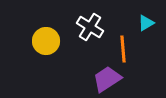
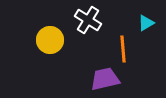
white cross: moved 2 px left, 7 px up
yellow circle: moved 4 px right, 1 px up
purple trapezoid: moved 2 px left; rotated 20 degrees clockwise
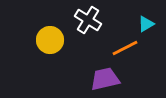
cyan triangle: moved 1 px down
orange line: moved 2 px right, 1 px up; rotated 68 degrees clockwise
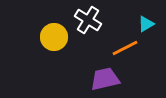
yellow circle: moved 4 px right, 3 px up
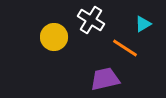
white cross: moved 3 px right
cyan triangle: moved 3 px left
orange line: rotated 60 degrees clockwise
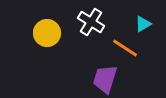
white cross: moved 2 px down
yellow circle: moved 7 px left, 4 px up
purple trapezoid: rotated 60 degrees counterclockwise
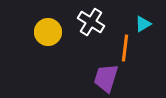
yellow circle: moved 1 px right, 1 px up
orange line: rotated 64 degrees clockwise
purple trapezoid: moved 1 px right, 1 px up
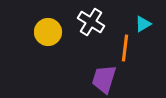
purple trapezoid: moved 2 px left, 1 px down
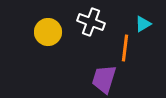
white cross: rotated 12 degrees counterclockwise
